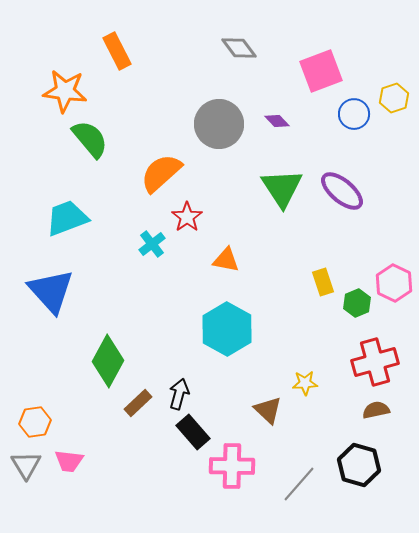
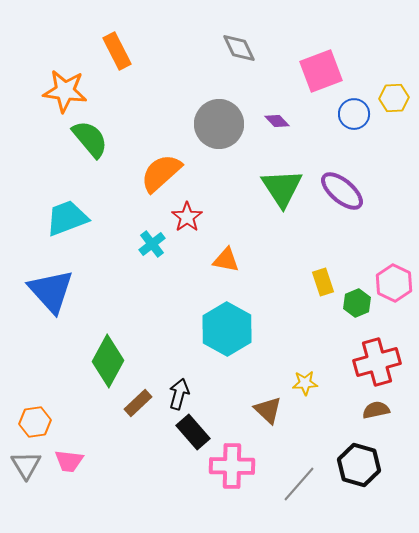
gray diamond: rotated 12 degrees clockwise
yellow hexagon: rotated 16 degrees clockwise
red cross: moved 2 px right
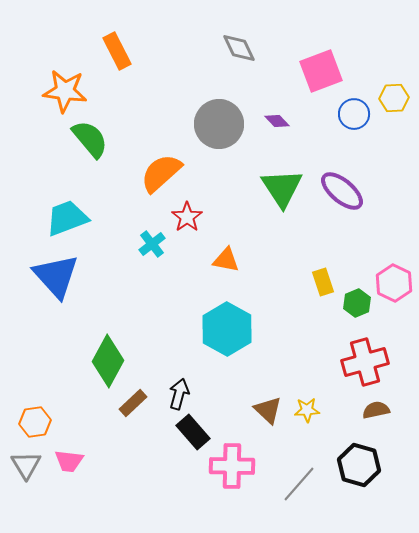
blue triangle: moved 5 px right, 15 px up
red cross: moved 12 px left
yellow star: moved 2 px right, 27 px down
brown rectangle: moved 5 px left
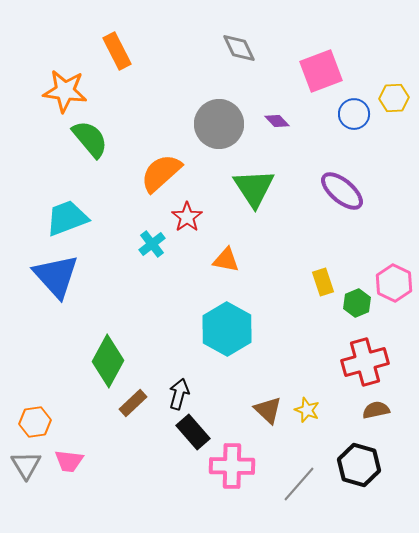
green triangle: moved 28 px left
yellow star: rotated 25 degrees clockwise
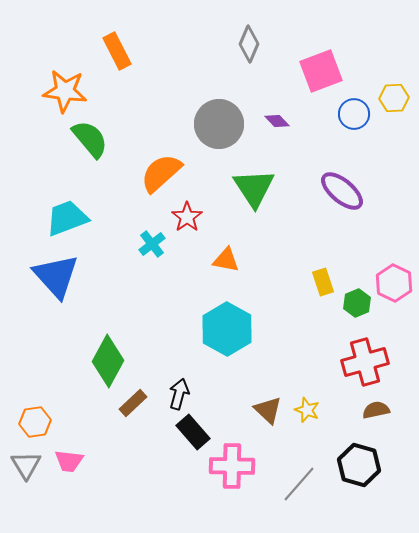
gray diamond: moved 10 px right, 4 px up; rotated 48 degrees clockwise
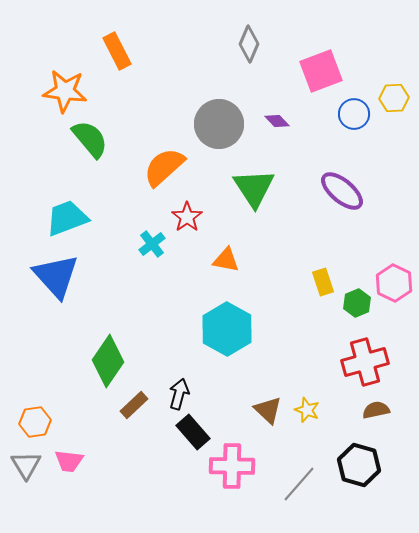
orange semicircle: moved 3 px right, 6 px up
green diamond: rotated 6 degrees clockwise
brown rectangle: moved 1 px right, 2 px down
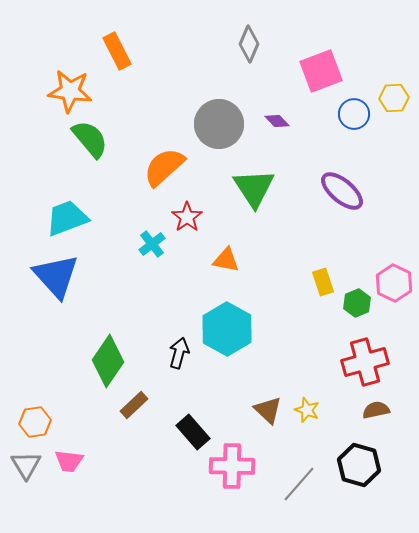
orange star: moved 5 px right
black arrow: moved 41 px up
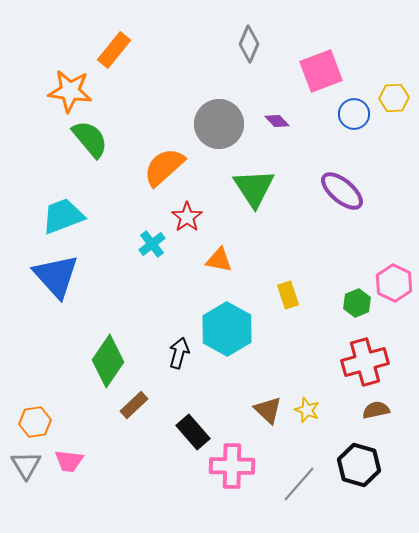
orange rectangle: moved 3 px left, 1 px up; rotated 66 degrees clockwise
cyan trapezoid: moved 4 px left, 2 px up
orange triangle: moved 7 px left
yellow rectangle: moved 35 px left, 13 px down
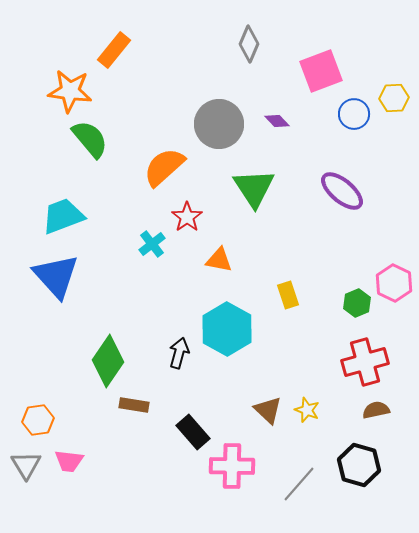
brown rectangle: rotated 52 degrees clockwise
orange hexagon: moved 3 px right, 2 px up
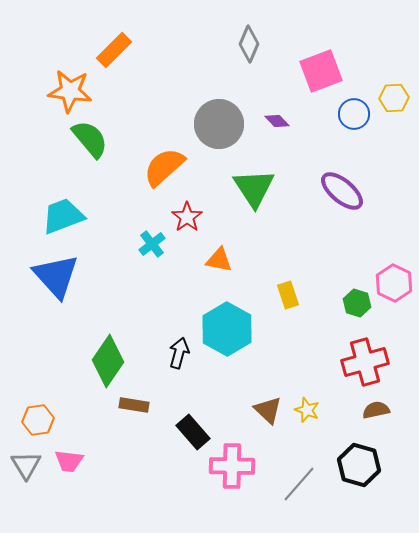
orange rectangle: rotated 6 degrees clockwise
green hexagon: rotated 20 degrees counterclockwise
